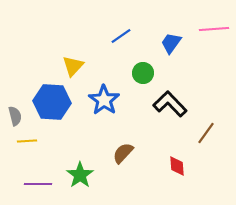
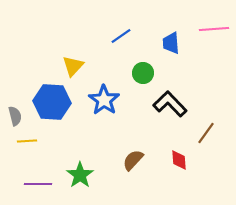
blue trapezoid: rotated 40 degrees counterclockwise
brown semicircle: moved 10 px right, 7 px down
red diamond: moved 2 px right, 6 px up
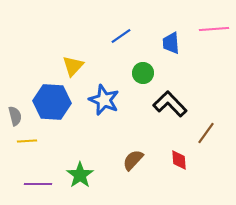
blue star: rotated 12 degrees counterclockwise
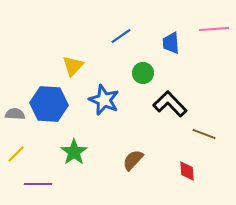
blue hexagon: moved 3 px left, 2 px down
gray semicircle: moved 2 px up; rotated 72 degrees counterclockwise
brown line: moved 2 px left, 1 px down; rotated 75 degrees clockwise
yellow line: moved 11 px left, 13 px down; rotated 42 degrees counterclockwise
red diamond: moved 8 px right, 11 px down
green star: moved 6 px left, 23 px up
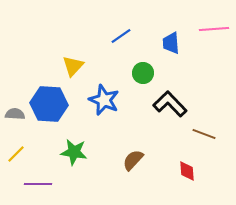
green star: rotated 28 degrees counterclockwise
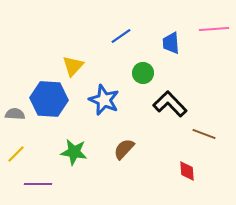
blue hexagon: moved 5 px up
brown semicircle: moved 9 px left, 11 px up
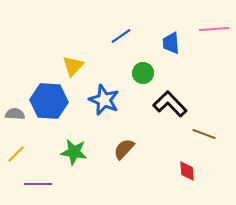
blue hexagon: moved 2 px down
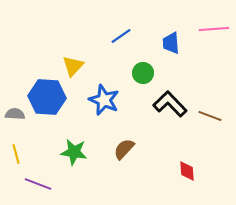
blue hexagon: moved 2 px left, 4 px up
brown line: moved 6 px right, 18 px up
yellow line: rotated 60 degrees counterclockwise
purple line: rotated 20 degrees clockwise
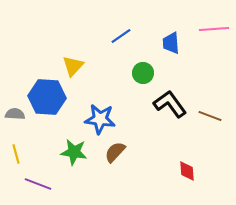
blue star: moved 4 px left, 19 px down; rotated 16 degrees counterclockwise
black L-shape: rotated 8 degrees clockwise
brown semicircle: moved 9 px left, 3 px down
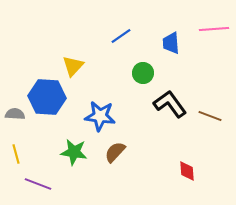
blue star: moved 3 px up
